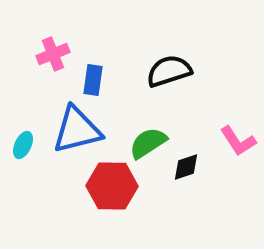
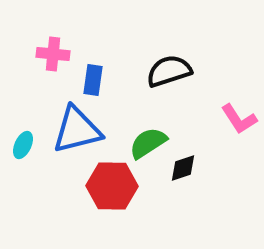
pink cross: rotated 28 degrees clockwise
pink L-shape: moved 1 px right, 22 px up
black diamond: moved 3 px left, 1 px down
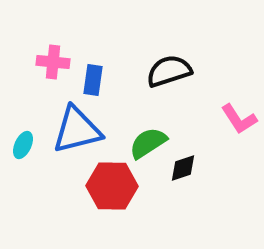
pink cross: moved 8 px down
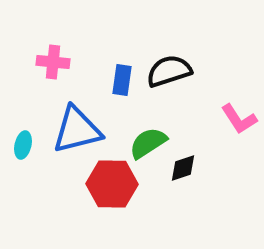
blue rectangle: moved 29 px right
cyan ellipse: rotated 12 degrees counterclockwise
red hexagon: moved 2 px up
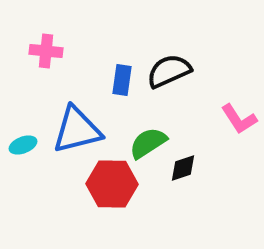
pink cross: moved 7 px left, 11 px up
black semicircle: rotated 6 degrees counterclockwise
cyan ellipse: rotated 56 degrees clockwise
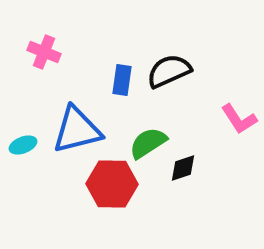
pink cross: moved 2 px left, 1 px down; rotated 16 degrees clockwise
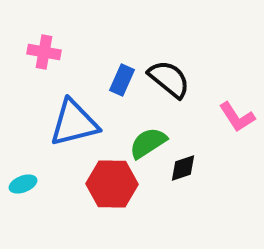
pink cross: rotated 12 degrees counterclockwise
black semicircle: moved 8 px down; rotated 63 degrees clockwise
blue rectangle: rotated 16 degrees clockwise
pink L-shape: moved 2 px left, 2 px up
blue triangle: moved 3 px left, 7 px up
cyan ellipse: moved 39 px down
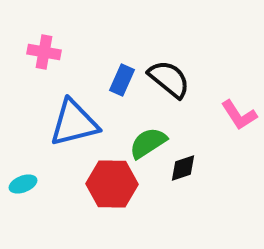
pink L-shape: moved 2 px right, 2 px up
